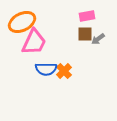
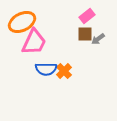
pink rectangle: rotated 28 degrees counterclockwise
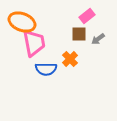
orange ellipse: rotated 48 degrees clockwise
brown square: moved 6 px left
pink trapezoid: moved 1 px down; rotated 36 degrees counterclockwise
orange cross: moved 6 px right, 12 px up
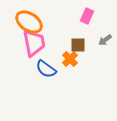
pink rectangle: rotated 28 degrees counterclockwise
orange ellipse: moved 7 px right; rotated 12 degrees clockwise
brown square: moved 1 px left, 11 px down
gray arrow: moved 7 px right, 1 px down
blue semicircle: rotated 35 degrees clockwise
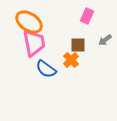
orange cross: moved 1 px right, 1 px down
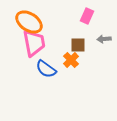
gray arrow: moved 1 px left, 1 px up; rotated 32 degrees clockwise
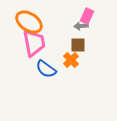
gray arrow: moved 23 px left, 13 px up
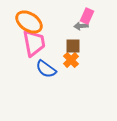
brown square: moved 5 px left, 1 px down
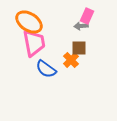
brown square: moved 6 px right, 2 px down
